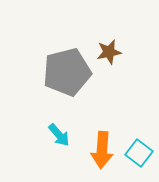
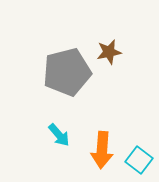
cyan square: moved 7 px down
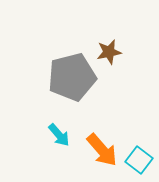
gray pentagon: moved 5 px right, 5 px down
orange arrow: rotated 45 degrees counterclockwise
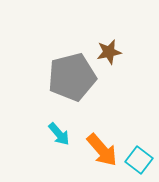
cyan arrow: moved 1 px up
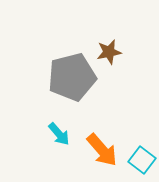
cyan square: moved 3 px right
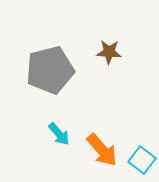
brown star: rotated 15 degrees clockwise
gray pentagon: moved 22 px left, 7 px up
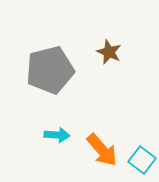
brown star: rotated 20 degrees clockwise
cyan arrow: moved 2 px left, 1 px down; rotated 45 degrees counterclockwise
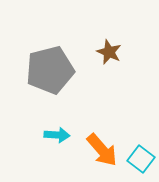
cyan square: moved 1 px left, 1 px up
